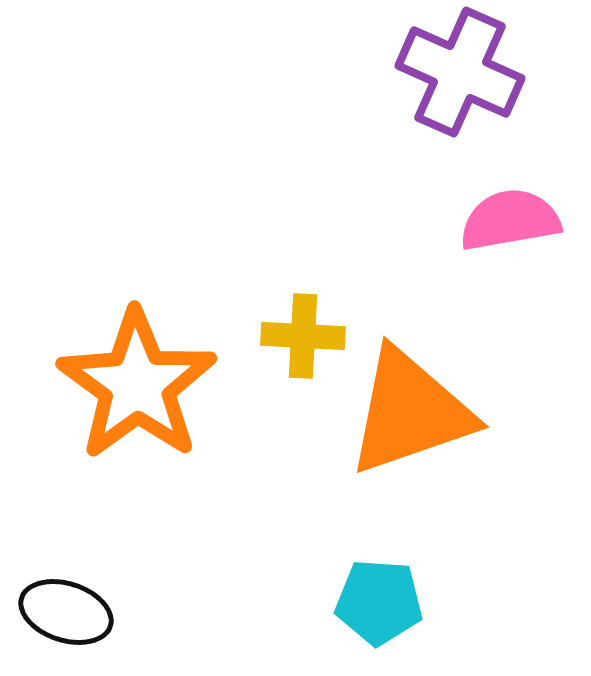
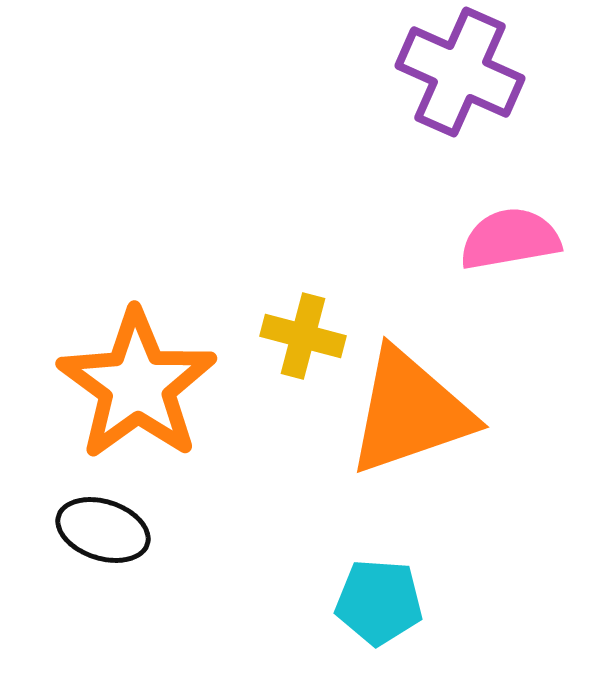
pink semicircle: moved 19 px down
yellow cross: rotated 12 degrees clockwise
black ellipse: moved 37 px right, 82 px up
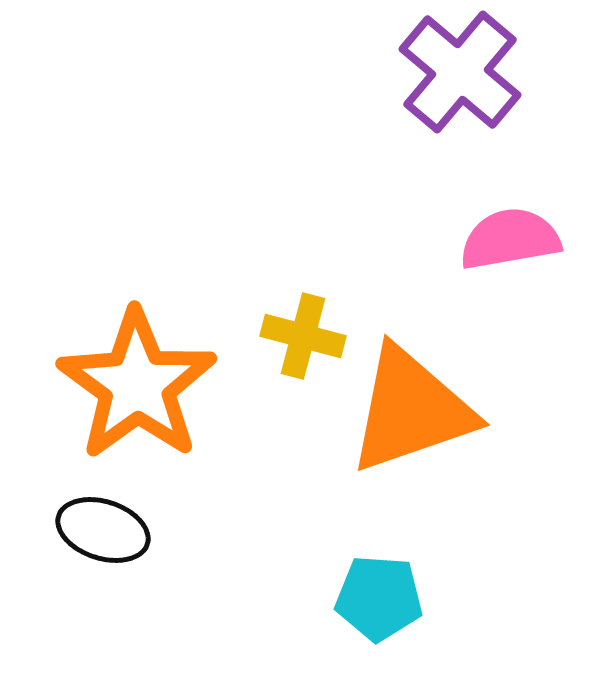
purple cross: rotated 16 degrees clockwise
orange triangle: moved 1 px right, 2 px up
cyan pentagon: moved 4 px up
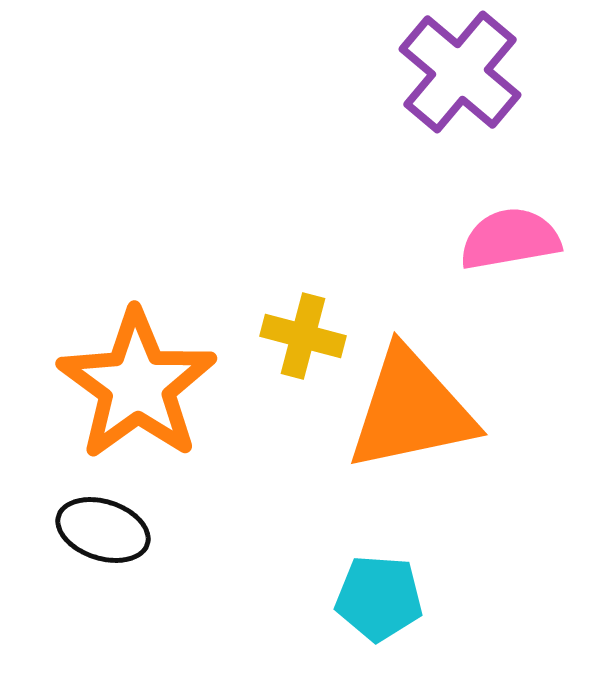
orange triangle: rotated 7 degrees clockwise
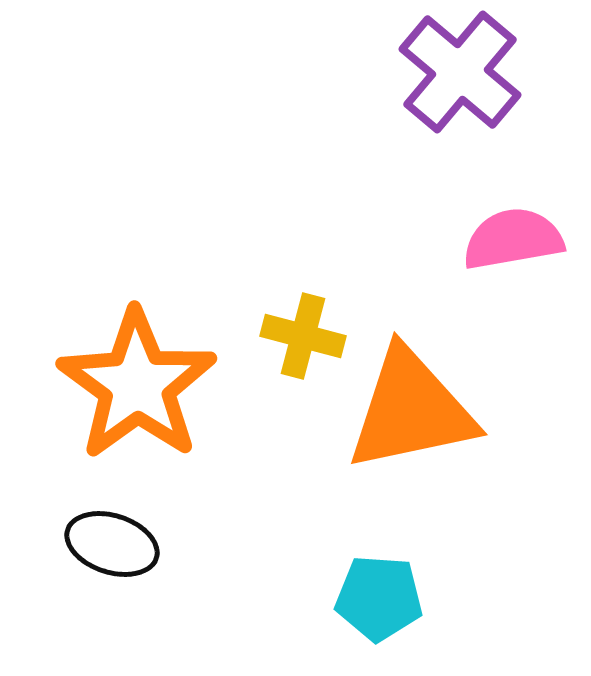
pink semicircle: moved 3 px right
black ellipse: moved 9 px right, 14 px down
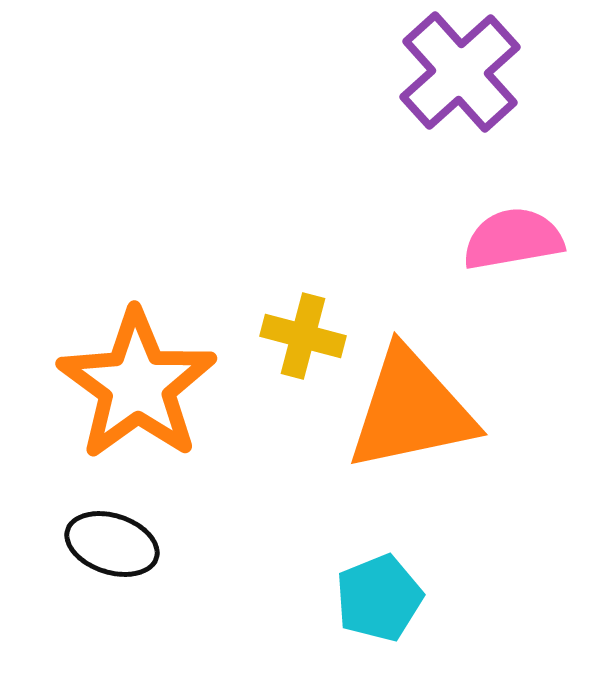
purple cross: rotated 8 degrees clockwise
cyan pentagon: rotated 26 degrees counterclockwise
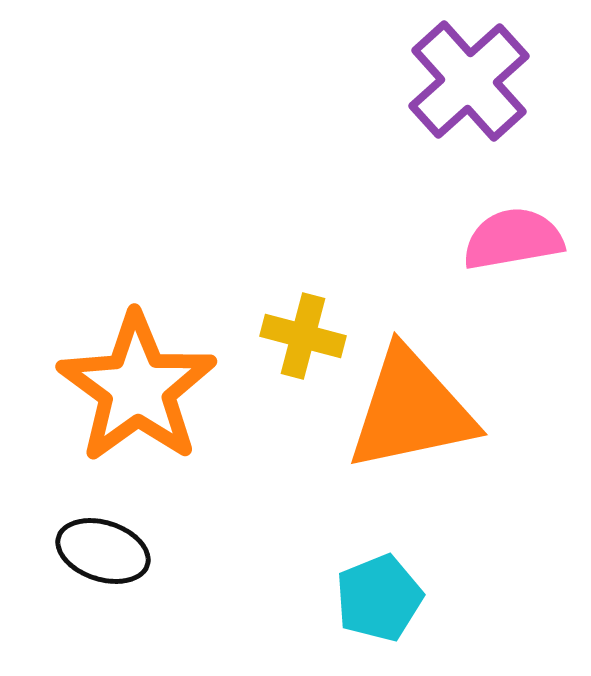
purple cross: moved 9 px right, 9 px down
orange star: moved 3 px down
black ellipse: moved 9 px left, 7 px down
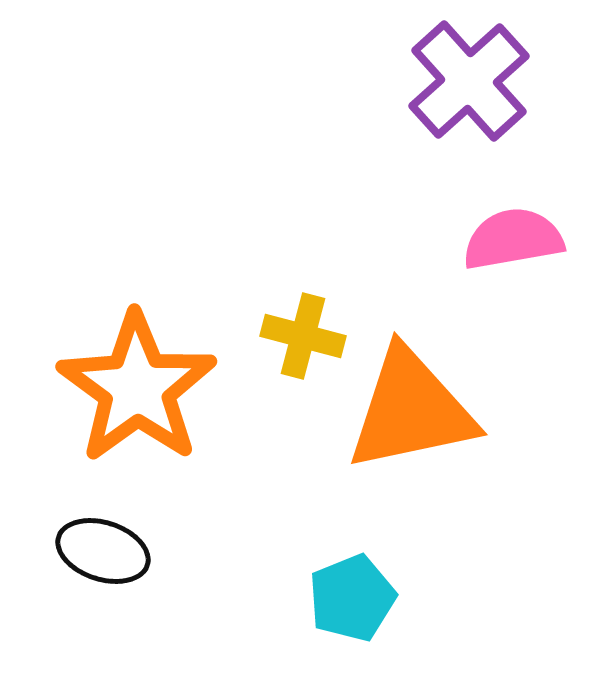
cyan pentagon: moved 27 px left
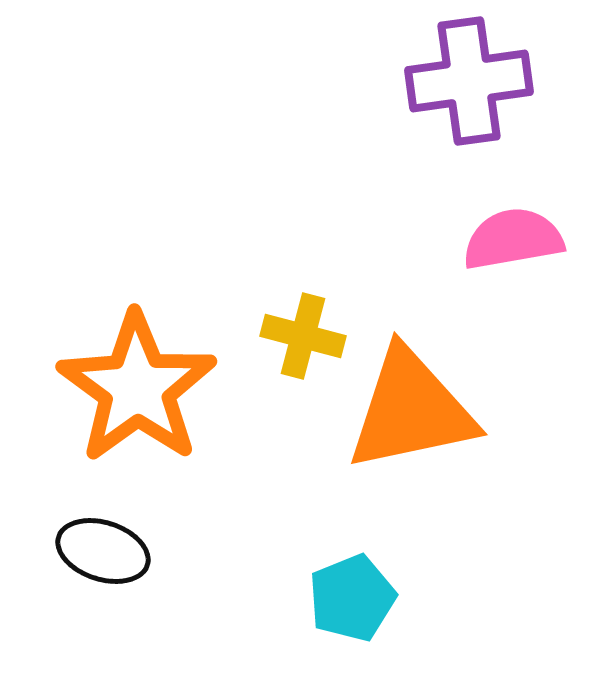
purple cross: rotated 34 degrees clockwise
